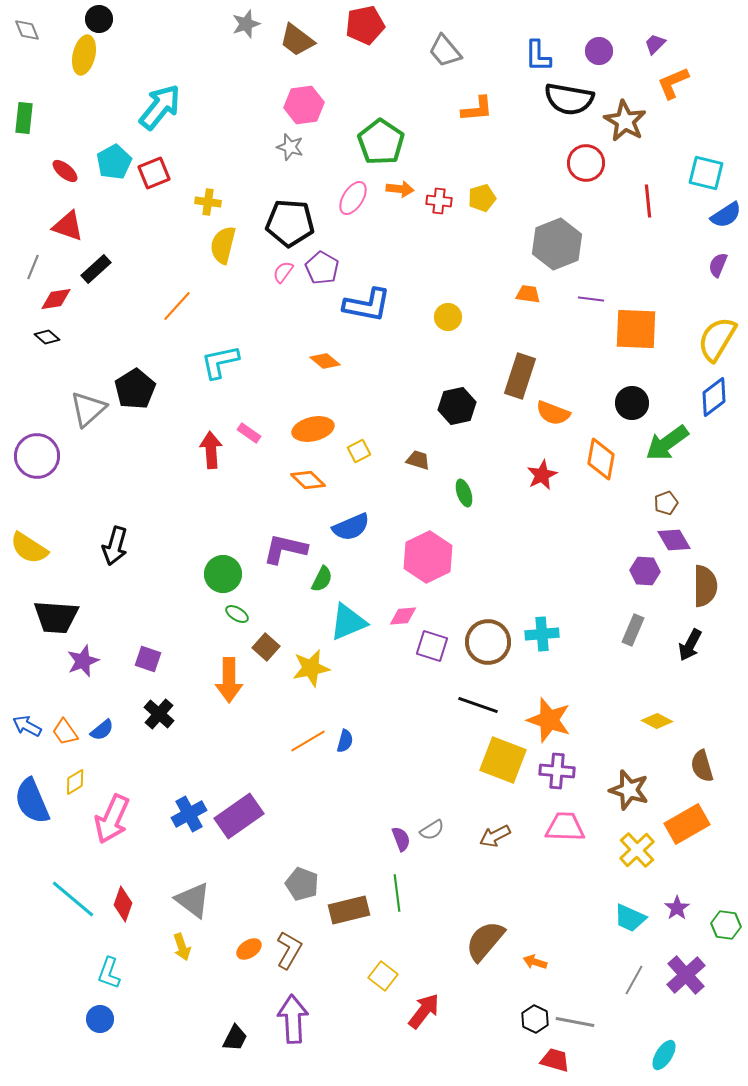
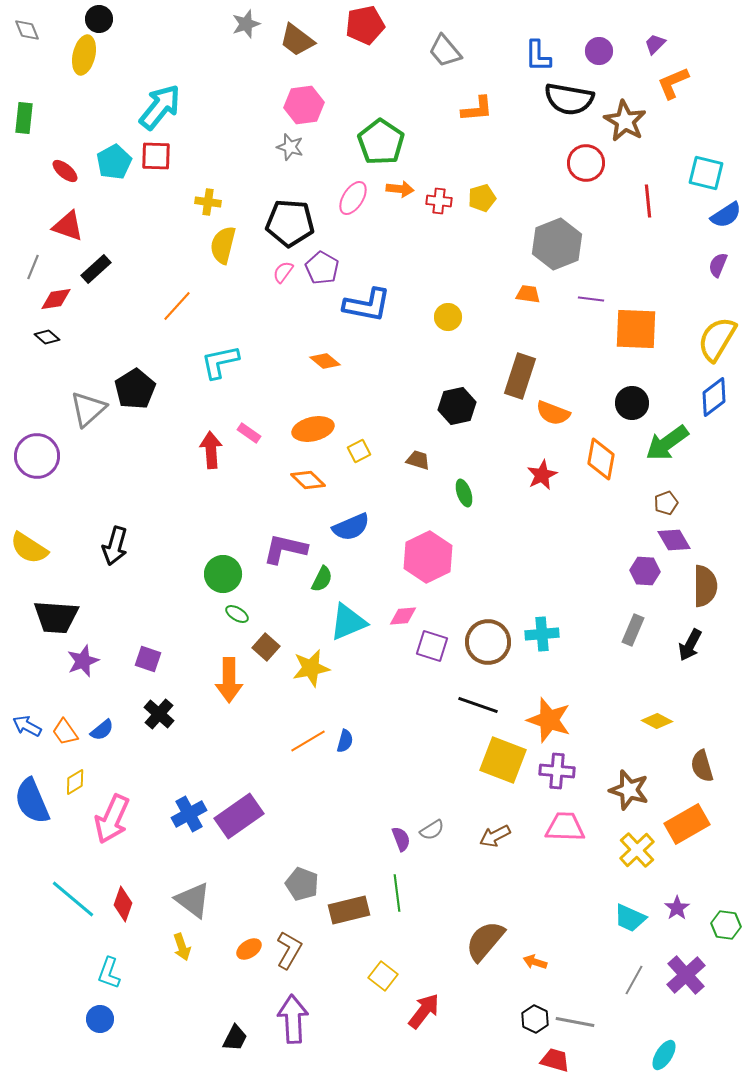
red square at (154, 173): moved 2 px right, 17 px up; rotated 24 degrees clockwise
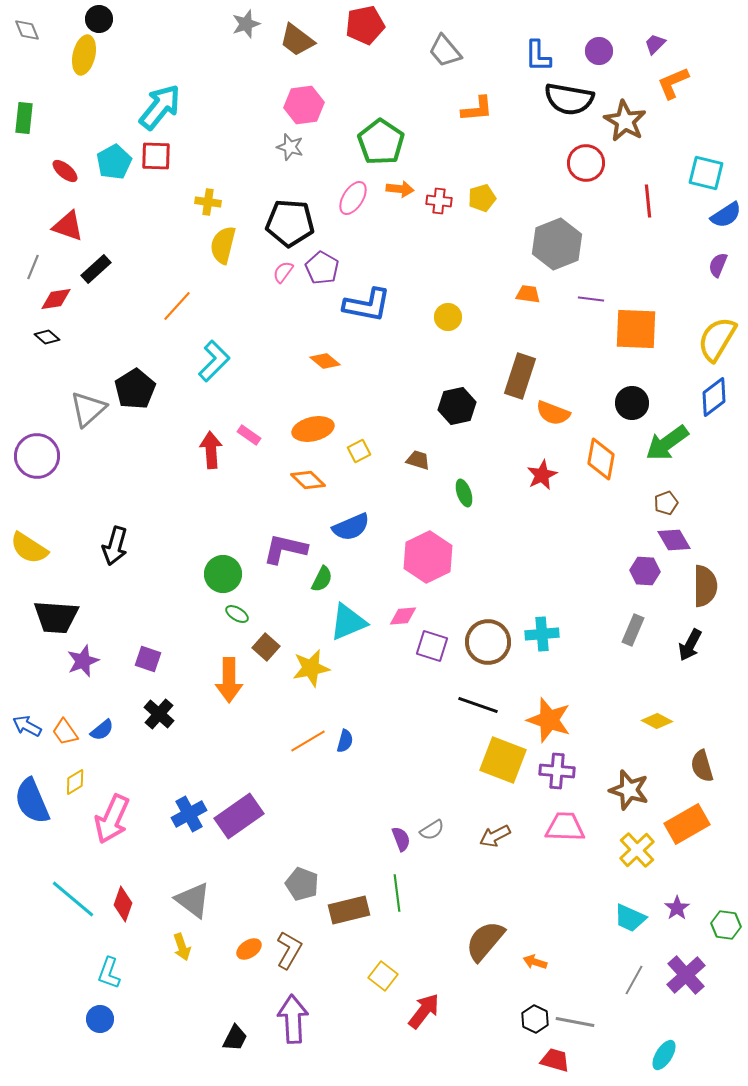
cyan L-shape at (220, 362): moved 6 px left, 1 px up; rotated 147 degrees clockwise
pink rectangle at (249, 433): moved 2 px down
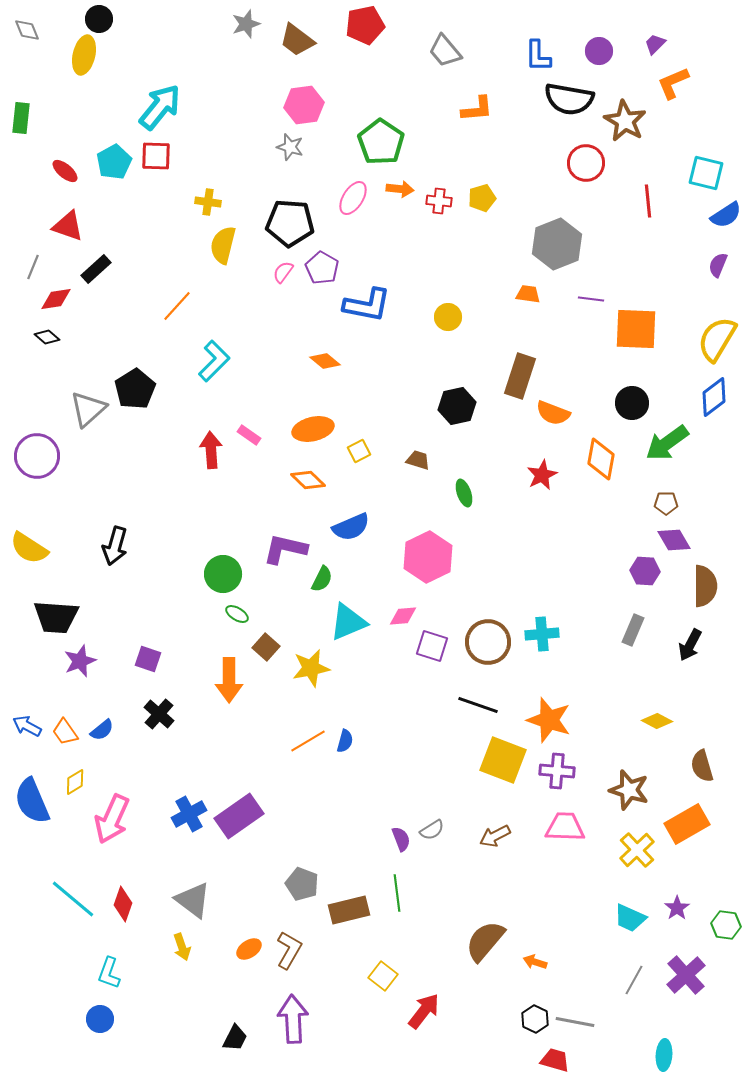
green rectangle at (24, 118): moved 3 px left
brown pentagon at (666, 503): rotated 20 degrees clockwise
purple star at (83, 661): moved 3 px left
cyan ellipse at (664, 1055): rotated 28 degrees counterclockwise
